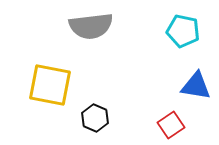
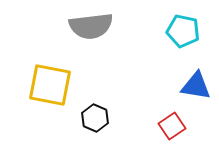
red square: moved 1 px right, 1 px down
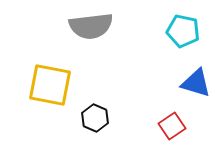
blue triangle: moved 3 px up; rotated 8 degrees clockwise
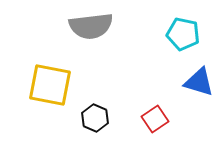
cyan pentagon: moved 3 px down
blue triangle: moved 3 px right, 1 px up
red square: moved 17 px left, 7 px up
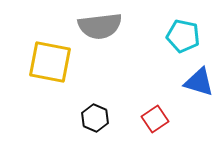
gray semicircle: moved 9 px right
cyan pentagon: moved 2 px down
yellow square: moved 23 px up
